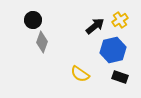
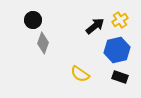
gray diamond: moved 1 px right, 1 px down
blue hexagon: moved 4 px right
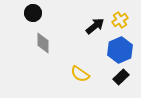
black circle: moved 7 px up
gray diamond: rotated 20 degrees counterclockwise
blue hexagon: moved 3 px right; rotated 10 degrees counterclockwise
black rectangle: moved 1 px right; rotated 63 degrees counterclockwise
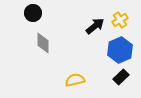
yellow semicircle: moved 5 px left, 6 px down; rotated 132 degrees clockwise
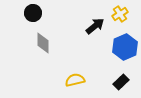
yellow cross: moved 6 px up
blue hexagon: moved 5 px right, 3 px up
black rectangle: moved 5 px down
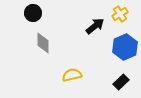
yellow semicircle: moved 3 px left, 5 px up
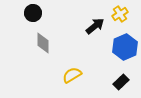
yellow semicircle: rotated 18 degrees counterclockwise
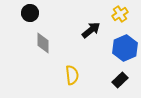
black circle: moved 3 px left
black arrow: moved 4 px left, 4 px down
blue hexagon: moved 1 px down
yellow semicircle: rotated 114 degrees clockwise
black rectangle: moved 1 px left, 2 px up
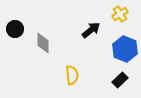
black circle: moved 15 px left, 16 px down
blue hexagon: moved 1 px down; rotated 15 degrees counterclockwise
